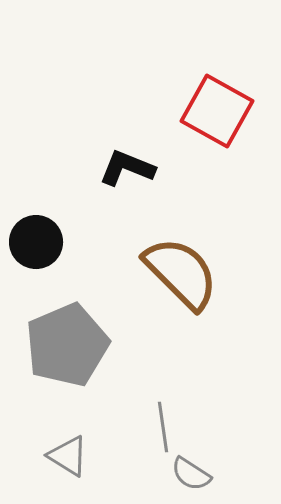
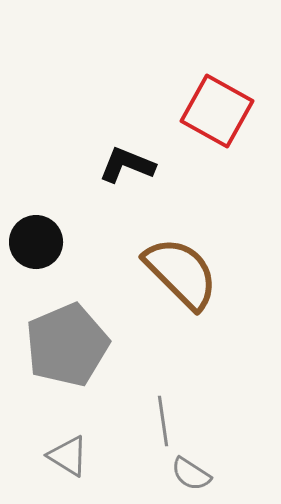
black L-shape: moved 3 px up
gray line: moved 6 px up
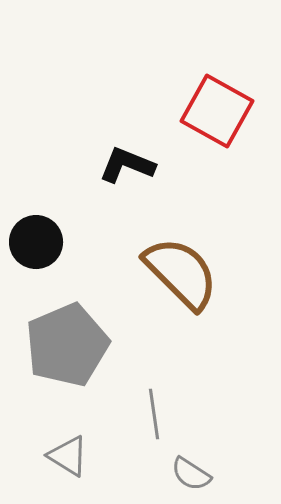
gray line: moved 9 px left, 7 px up
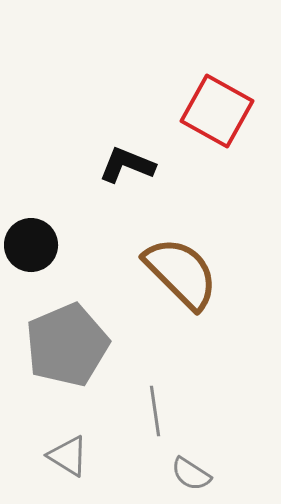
black circle: moved 5 px left, 3 px down
gray line: moved 1 px right, 3 px up
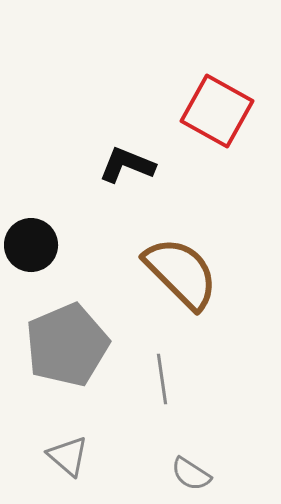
gray line: moved 7 px right, 32 px up
gray triangle: rotated 9 degrees clockwise
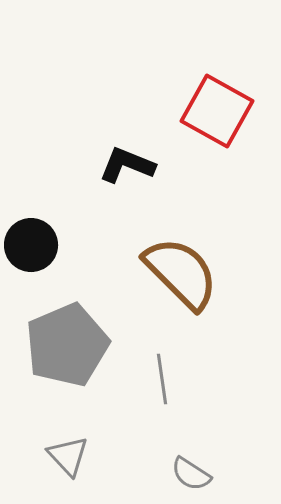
gray triangle: rotated 6 degrees clockwise
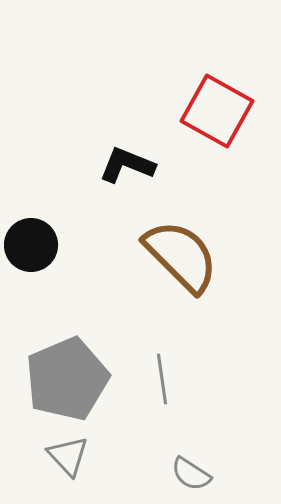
brown semicircle: moved 17 px up
gray pentagon: moved 34 px down
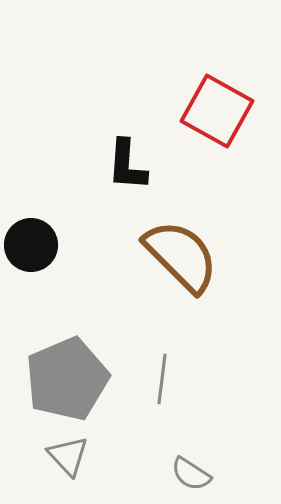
black L-shape: rotated 108 degrees counterclockwise
gray line: rotated 15 degrees clockwise
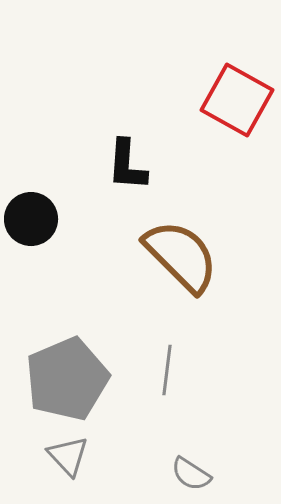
red square: moved 20 px right, 11 px up
black circle: moved 26 px up
gray line: moved 5 px right, 9 px up
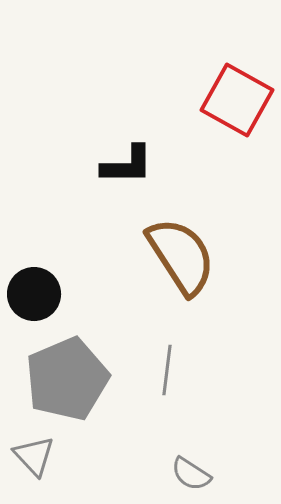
black L-shape: rotated 94 degrees counterclockwise
black circle: moved 3 px right, 75 px down
brown semicircle: rotated 12 degrees clockwise
gray triangle: moved 34 px left
